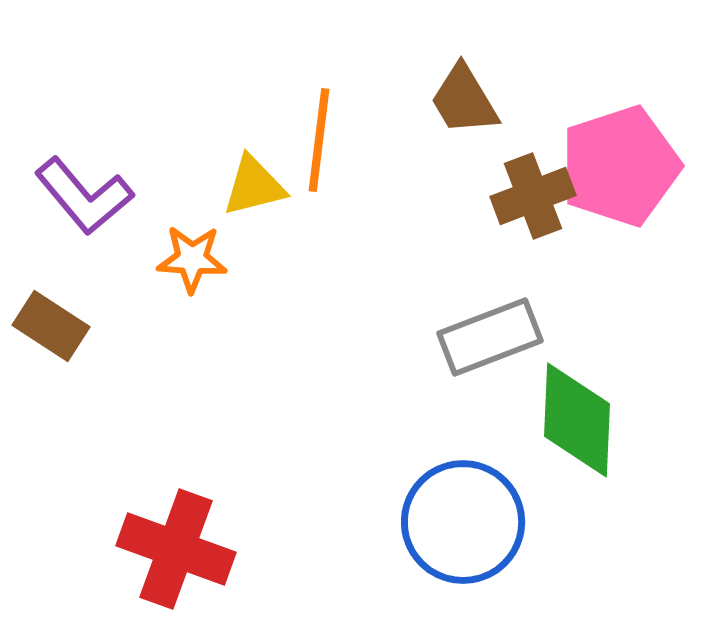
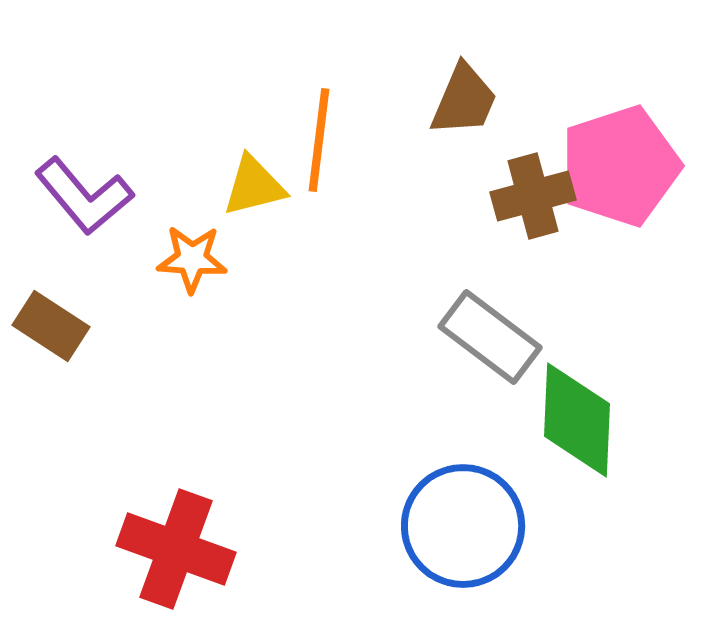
brown trapezoid: rotated 126 degrees counterclockwise
brown cross: rotated 6 degrees clockwise
gray rectangle: rotated 58 degrees clockwise
blue circle: moved 4 px down
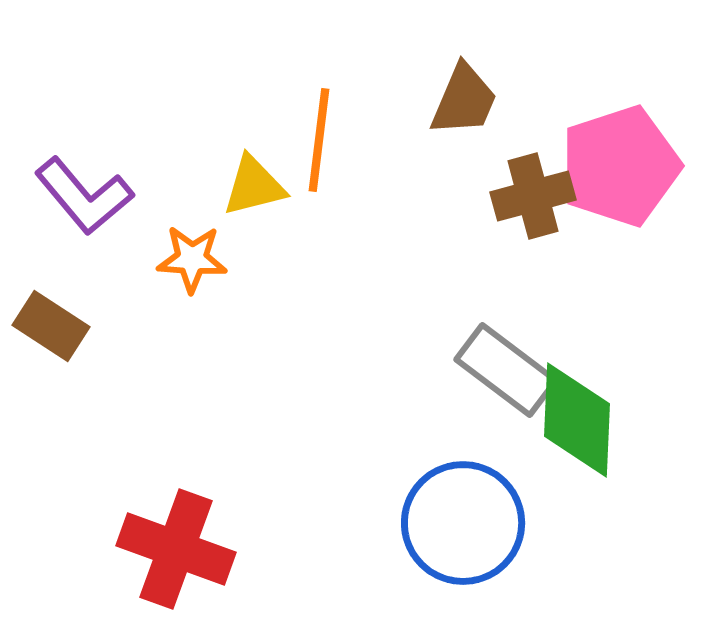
gray rectangle: moved 16 px right, 33 px down
blue circle: moved 3 px up
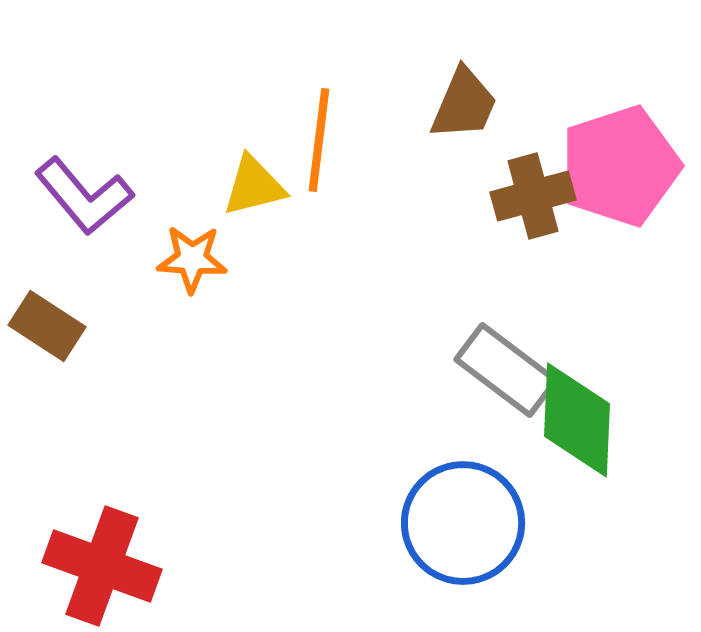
brown trapezoid: moved 4 px down
brown rectangle: moved 4 px left
red cross: moved 74 px left, 17 px down
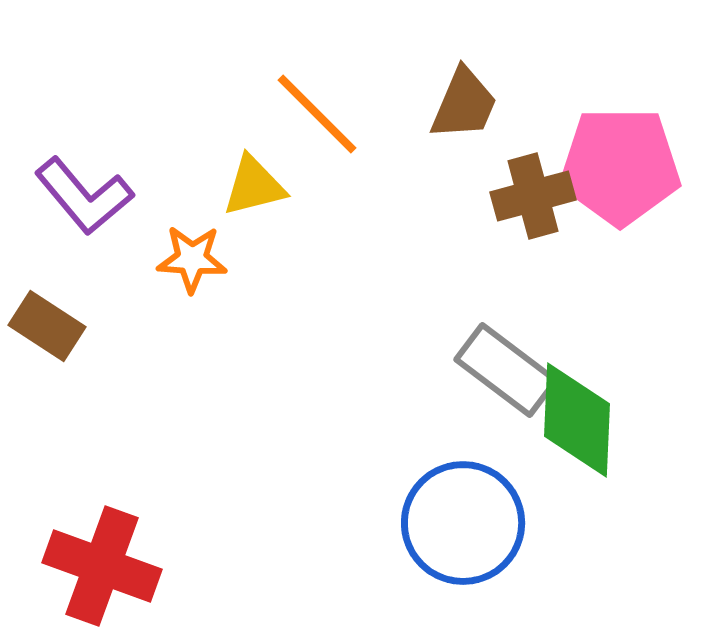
orange line: moved 2 px left, 26 px up; rotated 52 degrees counterclockwise
pink pentagon: rotated 18 degrees clockwise
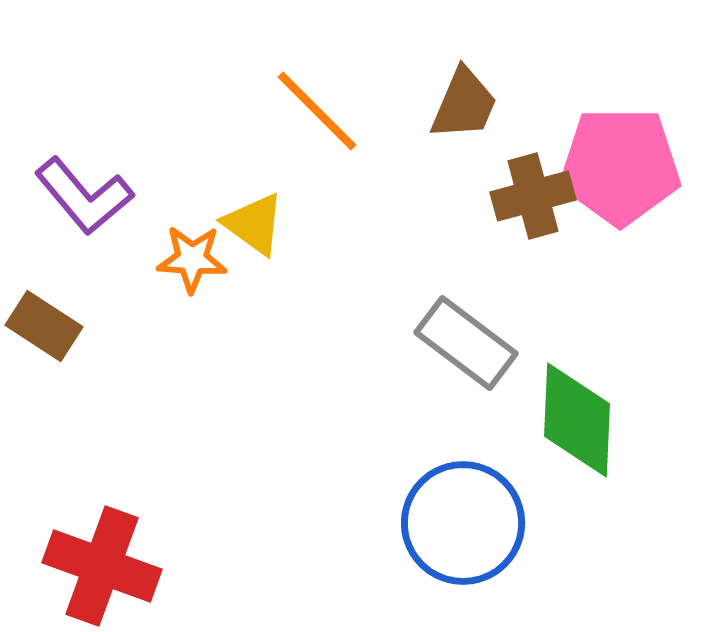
orange line: moved 3 px up
yellow triangle: moved 38 px down; rotated 50 degrees clockwise
brown rectangle: moved 3 px left
gray rectangle: moved 40 px left, 27 px up
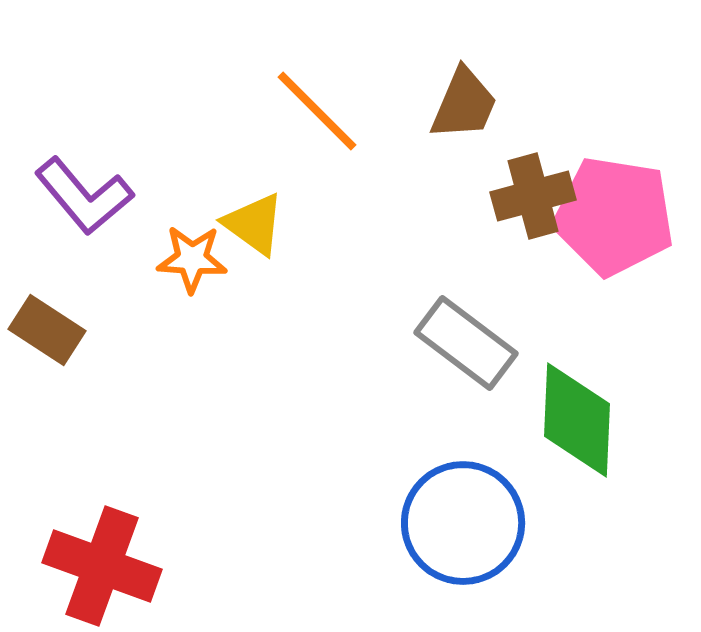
pink pentagon: moved 6 px left, 50 px down; rotated 9 degrees clockwise
brown rectangle: moved 3 px right, 4 px down
